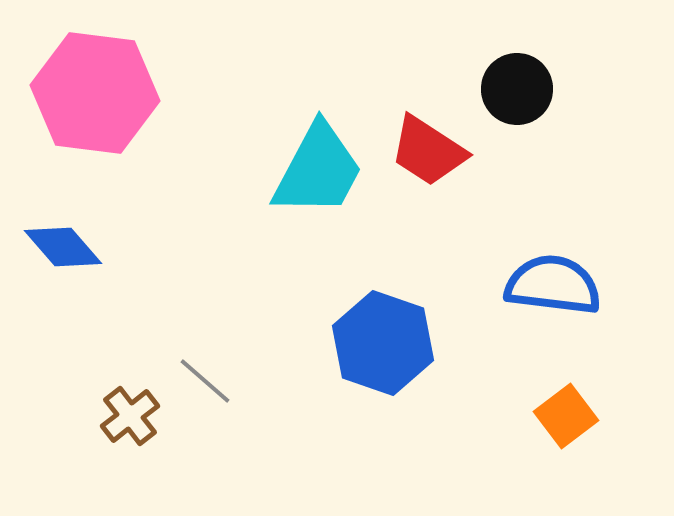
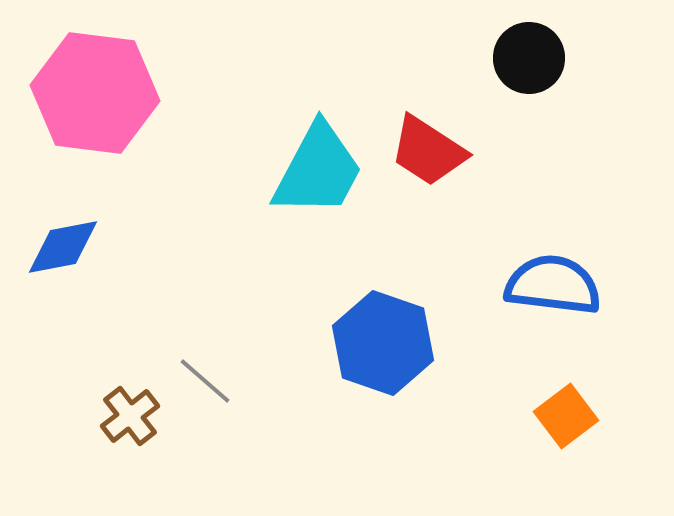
black circle: moved 12 px right, 31 px up
blue diamond: rotated 60 degrees counterclockwise
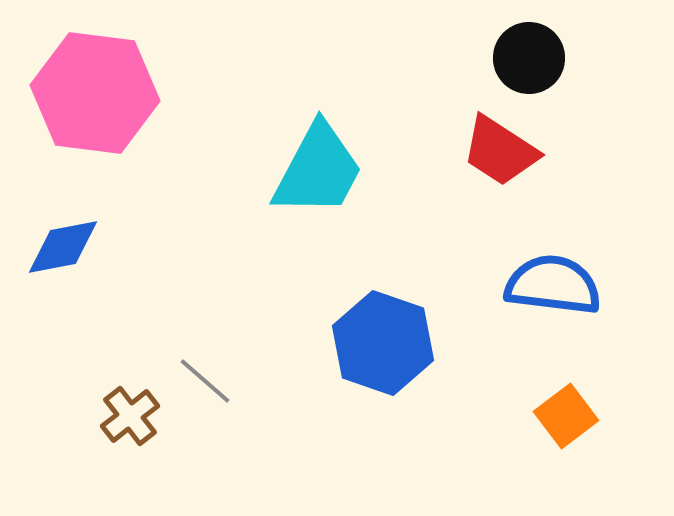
red trapezoid: moved 72 px right
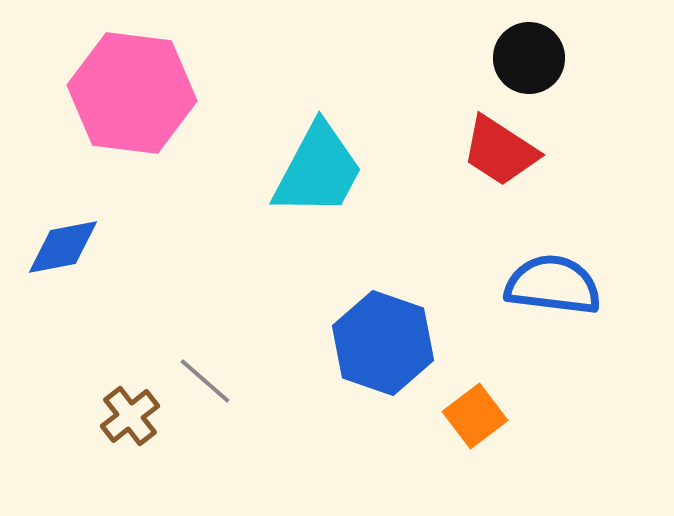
pink hexagon: moved 37 px right
orange square: moved 91 px left
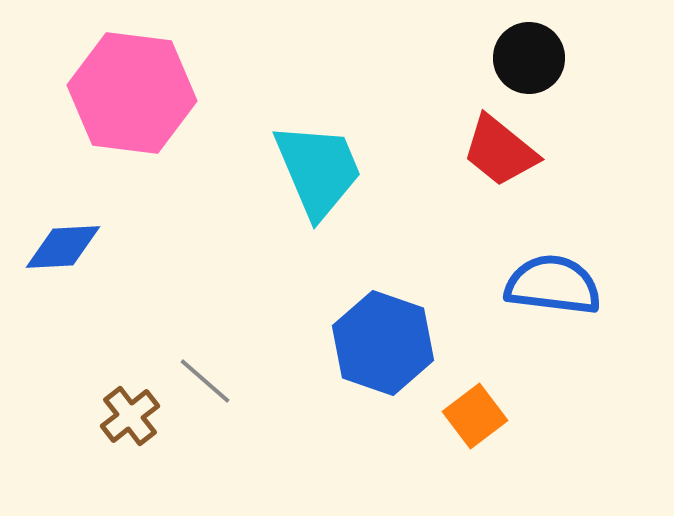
red trapezoid: rotated 6 degrees clockwise
cyan trapezoid: rotated 51 degrees counterclockwise
blue diamond: rotated 8 degrees clockwise
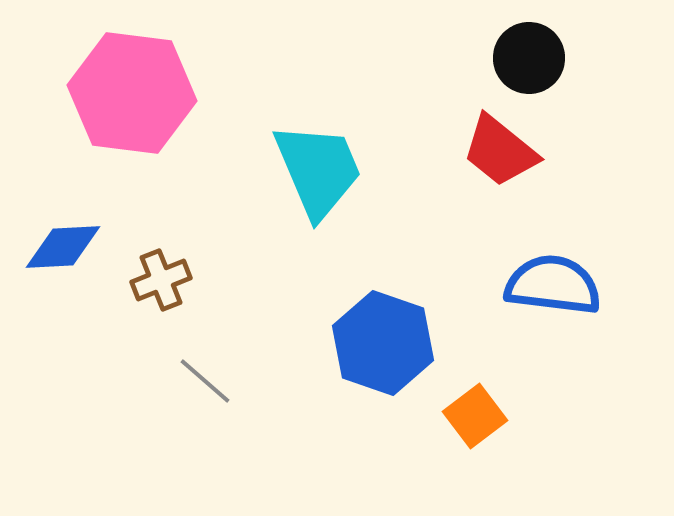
brown cross: moved 31 px right, 136 px up; rotated 16 degrees clockwise
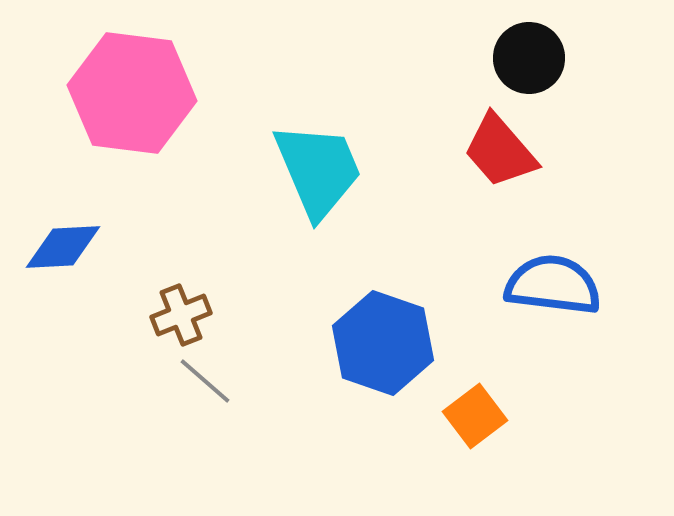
red trapezoid: rotated 10 degrees clockwise
brown cross: moved 20 px right, 35 px down
